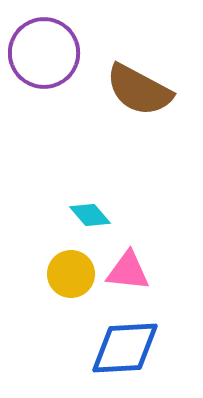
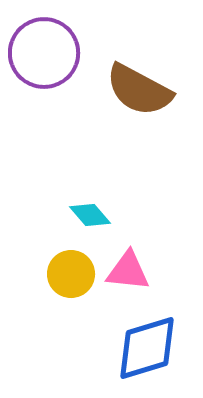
blue diamond: moved 22 px right; rotated 14 degrees counterclockwise
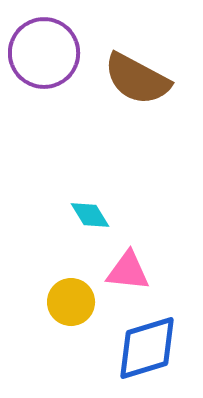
brown semicircle: moved 2 px left, 11 px up
cyan diamond: rotated 9 degrees clockwise
yellow circle: moved 28 px down
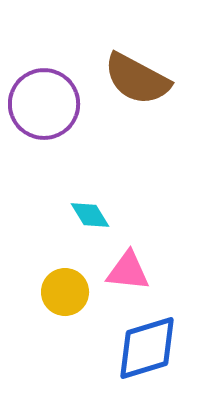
purple circle: moved 51 px down
yellow circle: moved 6 px left, 10 px up
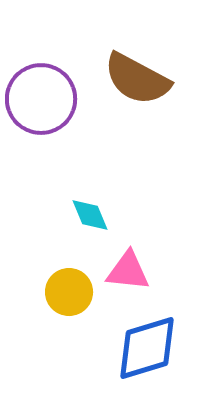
purple circle: moved 3 px left, 5 px up
cyan diamond: rotated 9 degrees clockwise
yellow circle: moved 4 px right
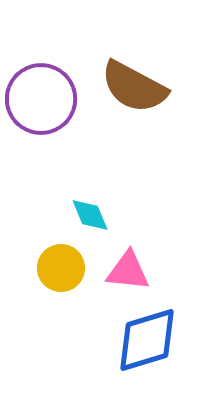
brown semicircle: moved 3 px left, 8 px down
yellow circle: moved 8 px left, 24 px up
blue diamond: moved 8 px up
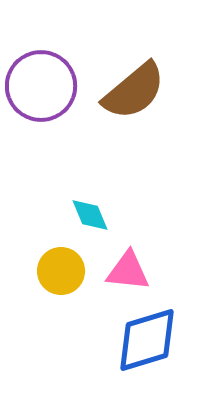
brown semicircle: moved 4 px down; rotated 68 degrees counterclockwise
purple circle: moved 13 px up
yellow circle: moved 3 px down
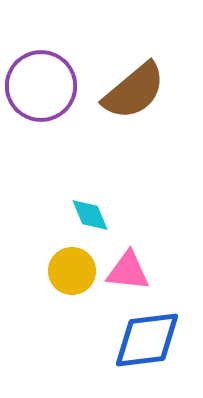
yellow circle: moved 11 px right
blue diamond: rotated 10 degrees clockwise
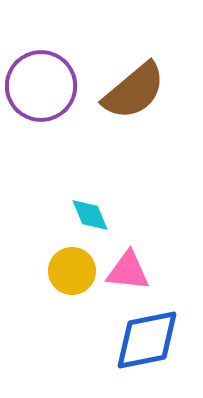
blue diamond: rotated 4 degrees counterclockwise
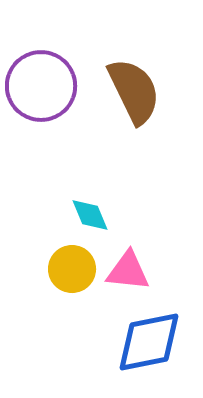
brown semicircle: rotated 76 degrees counterclockwise
yellow circle: moved 2 px up
blue diamond: moved 2 px right, 2 px down
